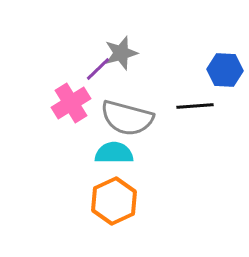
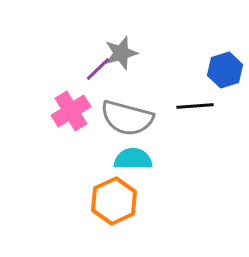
blue hexagon: rotated 20 degrees counterclockwise
pink cross: moved 8 px down
cyan semicircle: moved 19 px right, 6 px down
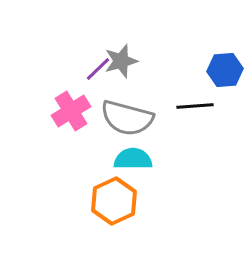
gray star: moved 8 px down
blue hexagon: rotated 12 degrees clockwise
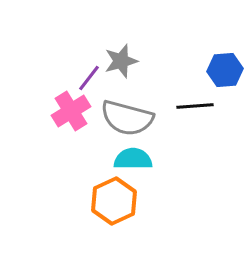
purple line: moved 9 px left, 9 px down; rotated 8 degrees counterclockwise
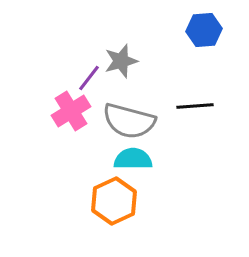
blue hexagon: moved 21 px left, 40 px up
gray semicircle: moved 2 px right, 3 px down
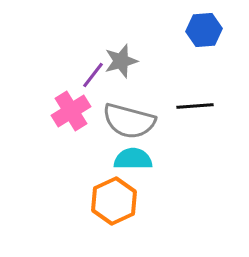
purple line: moved 4 px right, 3 px up
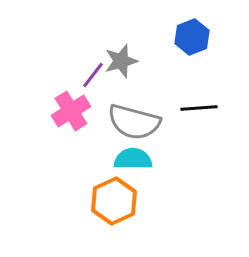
blue hexagon: moved 12 px left, 7 px down; rotated 16 degrees counterclockwise
black line: moved 4 px right, 2 px down
gray semicircle: moved 5 px right, 1 px down
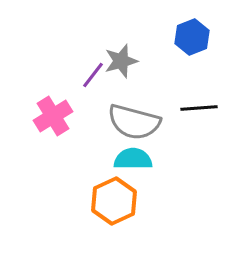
pink cross: moved 18 px left, 5 px down
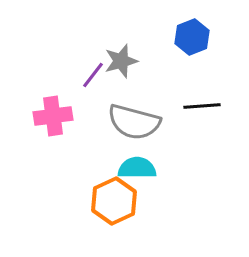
black line: moved 3 px right, 2 px up
pink cross: rotated 24 degrees clockwise
cyan semicircle: moved 4 px right, 9 px down
